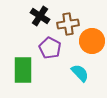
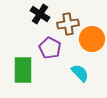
black cross: moved 2 px up
orange circle: moved 2 px up
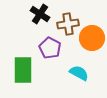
orange circle: moved 1 px up
cyan semicircle: moved 1 px left; rotated 18 degrees counterclockwise
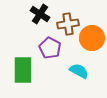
cyan semicircle: moved 2 px up
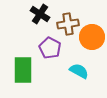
orange circle: moved 1 px up
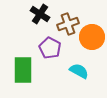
brown cross: rotated 10 degrees counterclockwise
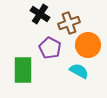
brown cross: moved 1 px right, 1 px up
orange circle: moved 4 px left, 8 px down
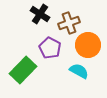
green rectangle: rotated 44 degrees clockwise
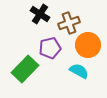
purple pentagon: rotated 30 degrees clockwise
green rectangle: moved 2 px right, 1 px up
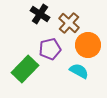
brown cross: rotated 30 degrees counterclockwise
purple pentagon: moved 1 px down
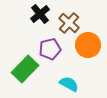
black cross: rotated 18 degrees clockwise
cyan semicircle: moved 10 px left, 13 px down
